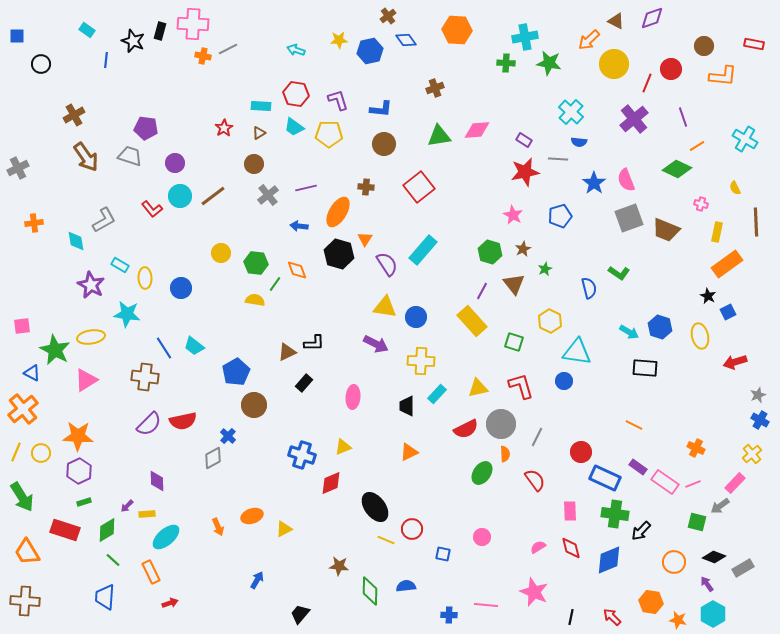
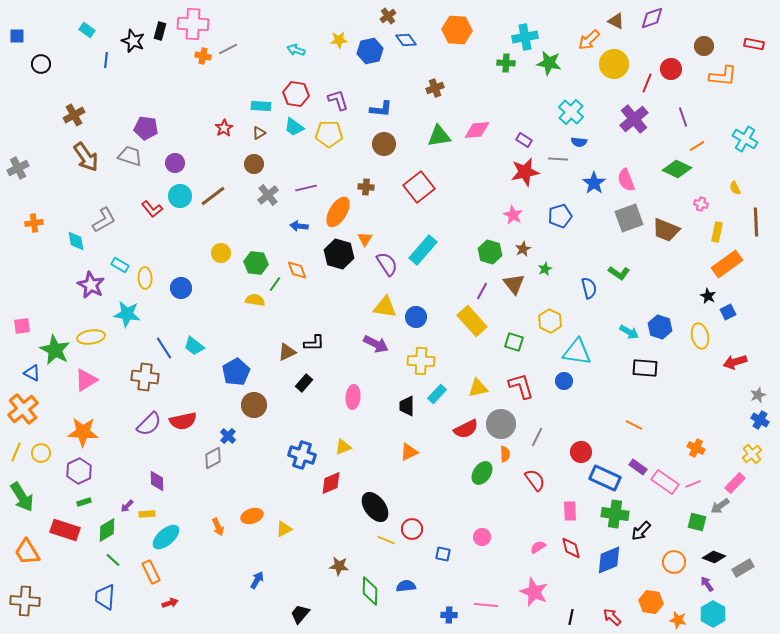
orange star at (78, 436): moved 5 px right, 4 px up
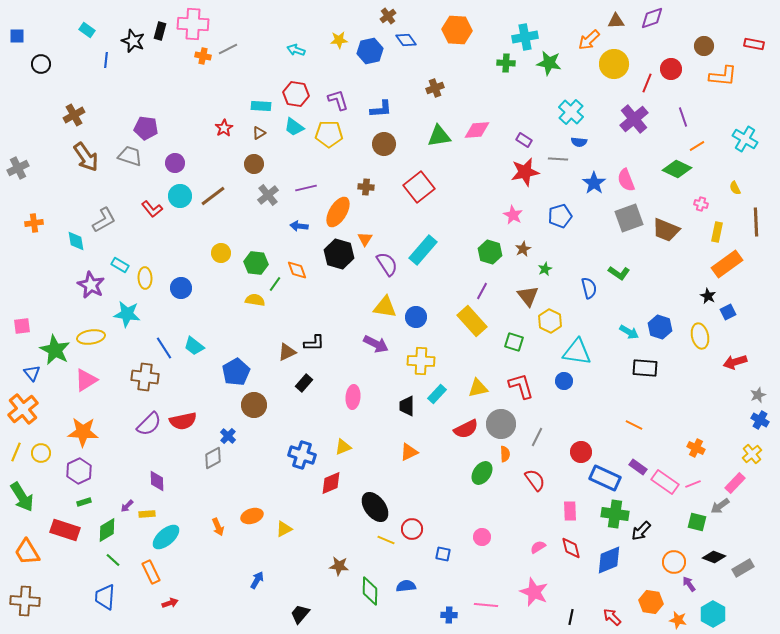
brown triangle at (616, 21): rotated 30 degrees counterclockwise
blue L-shape at (381, 109): rotated 10 degrees counterclockwise
brown triangle at (514, 284): moved 14 px right, 12 px down
blue triangle at (32, 373): rotated 24 degrees clockwise
purple arrow at (707, 584): moved 18 px left
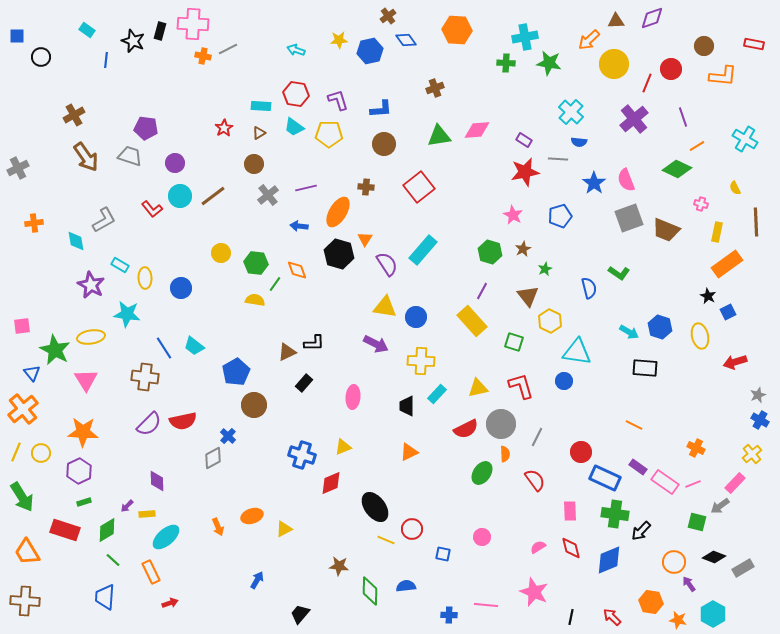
black circle at (41, 64): moved 7 px up
pink triangle at (86, 380): rotated 30 degrees counterclockwise
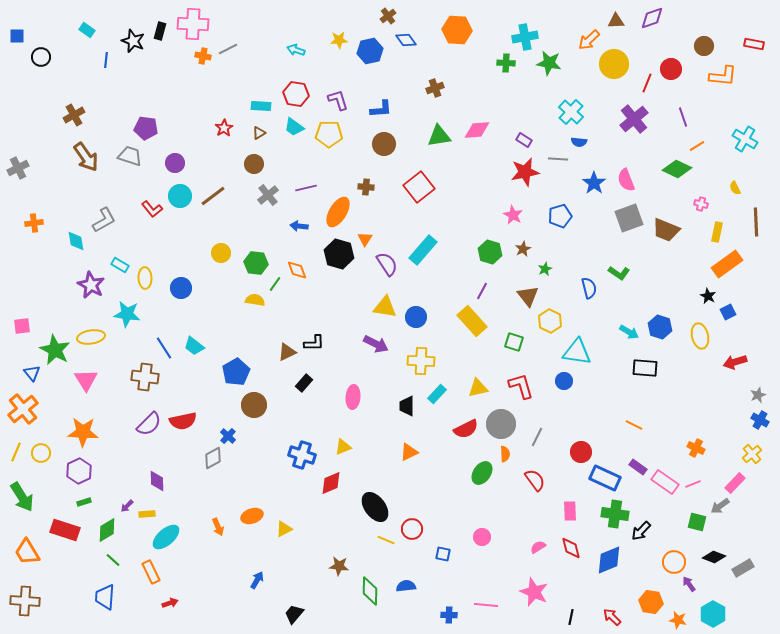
black trapezoid at (300, 614): moved 6 px left
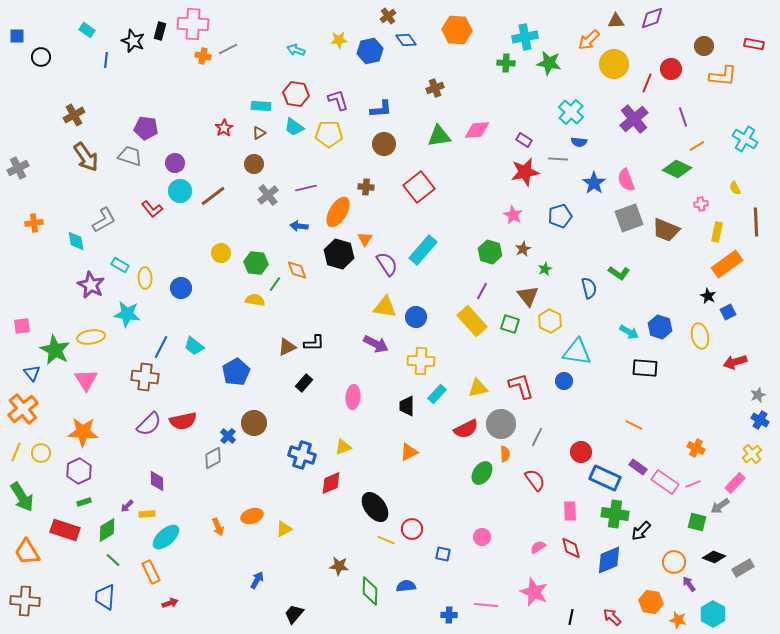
cyan circle at (180, 196): moved 5 px up
pink cross at (701, 204): rotated 24 degrees counterclockwise
green square at (514, 342): moved 4 px left, 18 px up
blue line at (164, 348): moved 3 px left, 1 px up; rotated 60 degrees clockwise
brown triangle at (287, 352): moved 5 px up
brown circle at (254, 405): moved 18 px down
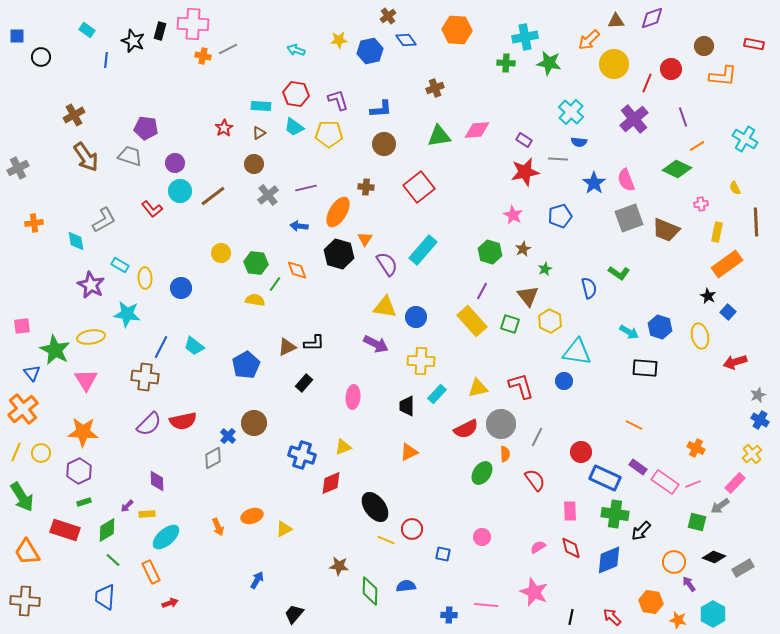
blue square at (728, 312): rotated 21 degrees counterclockwise
blue pentagon at (236, 372): moved 10 px right, 7 px up
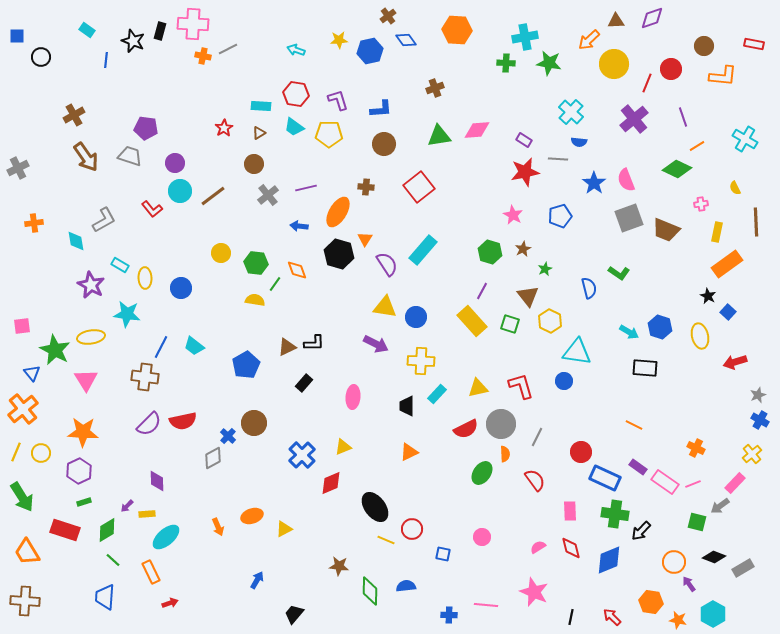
blue cross at (302, 455): rotated 28 degrees clockwise
